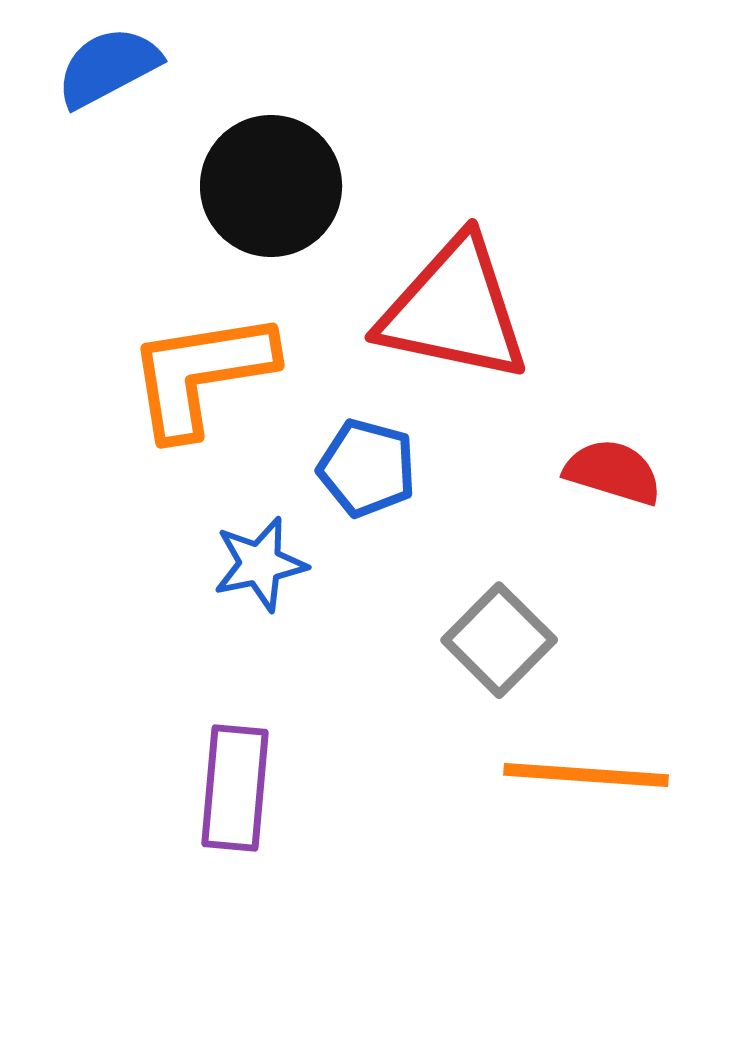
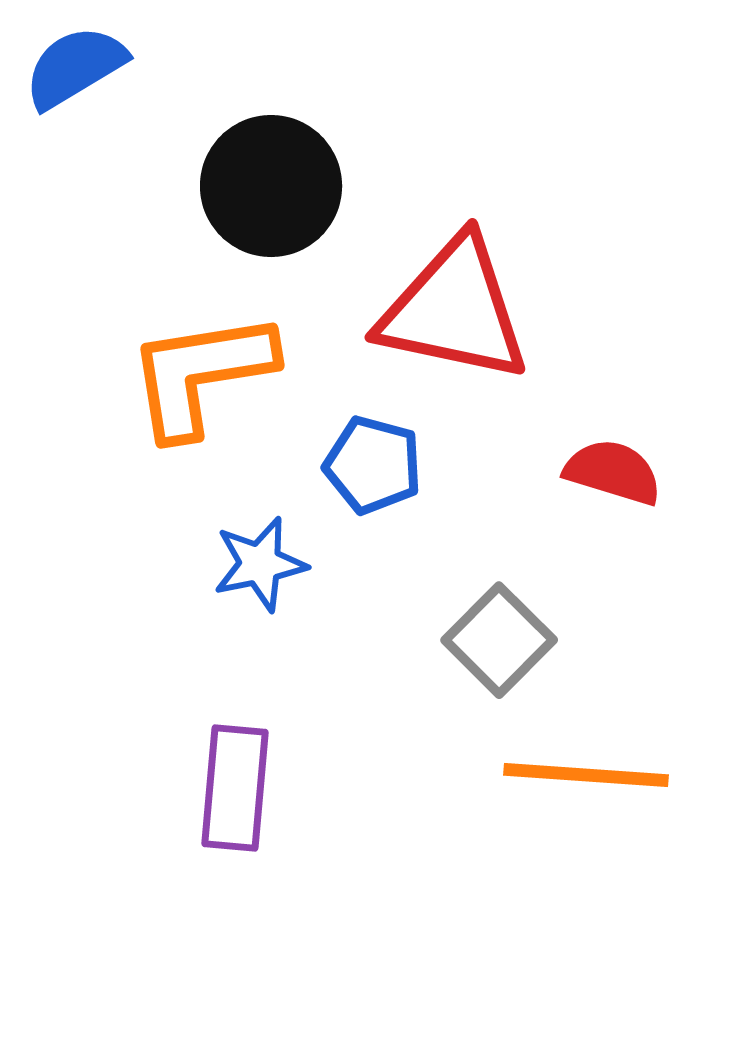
blue semicircle: moved 33 px left; rotated 3 degrees counterclockwise
blue pentagon: moved 6 px right, 3 px up
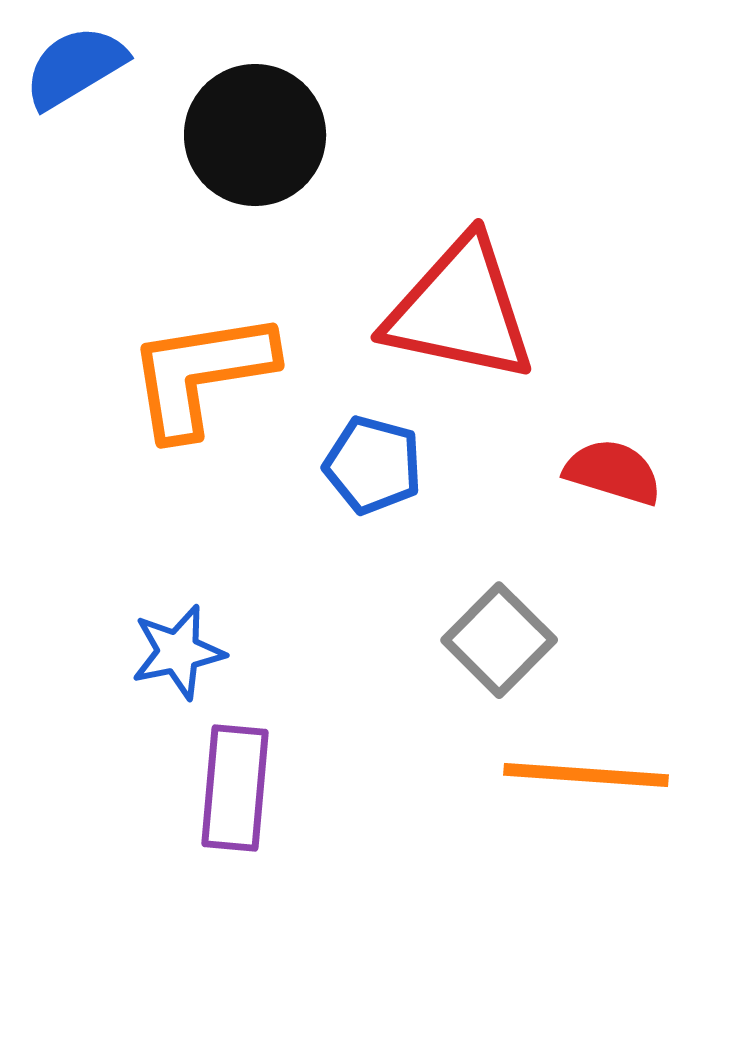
black circle: moved 16 px left, 51 px up
red triangle: moved 6 px right
blue star: moved 82 px left, 88 px down
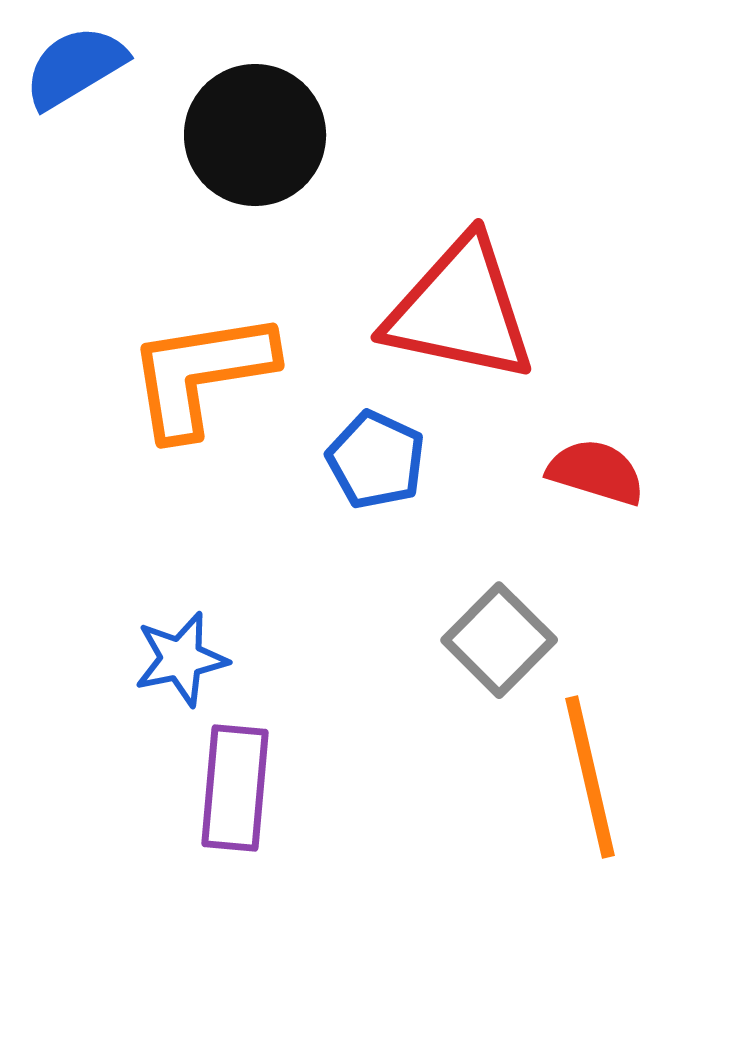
blue pentagon: moved 3 px right, 5 px up; rotated 10 degrees clockwise
red semicircle: moved 17 px left
blue star: moved 3 px right, 7 px down
orange line: moved 4 px right, 2 px down; rotated 73 degrees clockwise
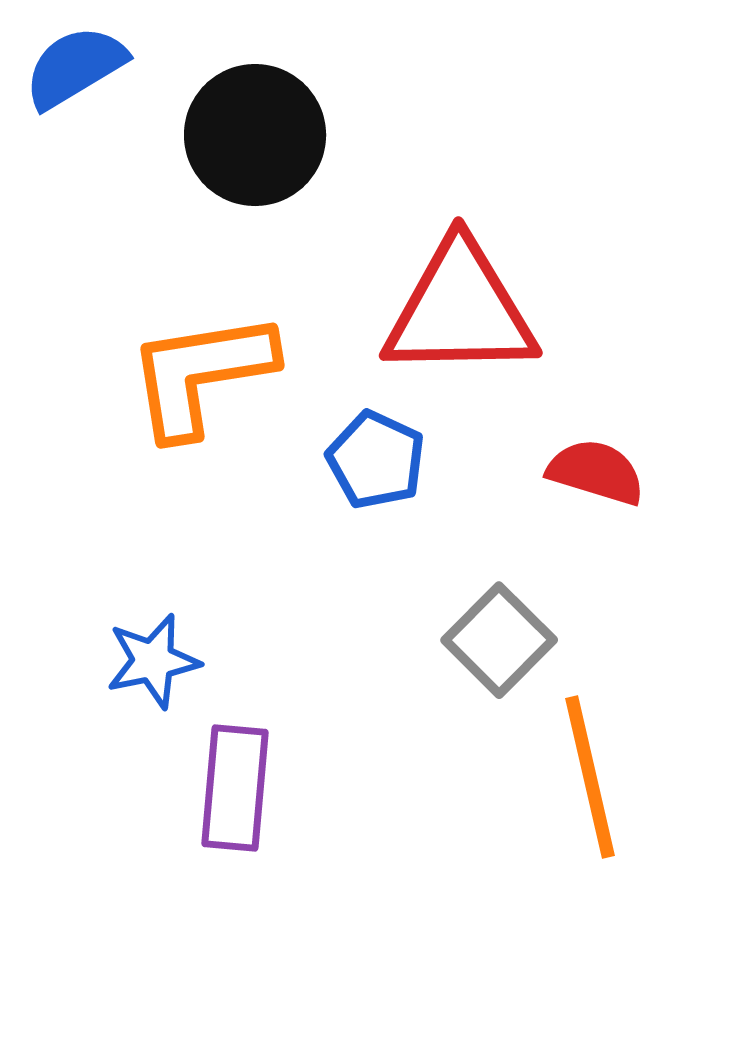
red triangle: rotated 13 degrees counterclockwise
blue star: moved 28 px left, 2 px down
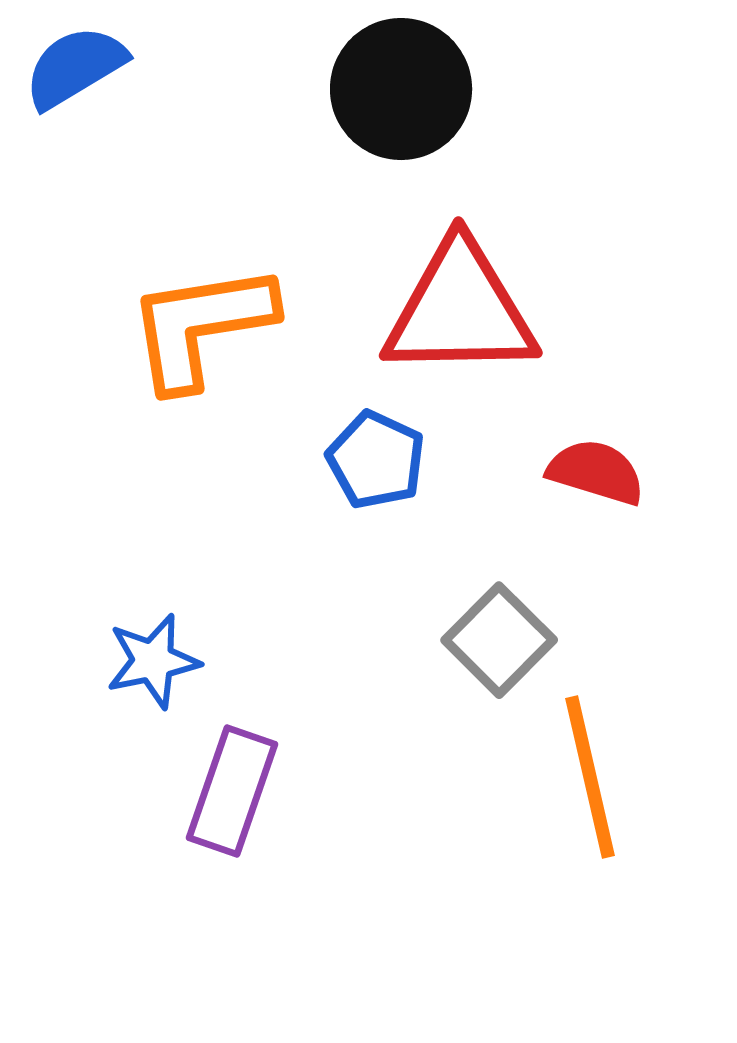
black circle: moved 146 px right, 46 px up
orange L-shape: moved 48 px up
purple rectangle: moved 3 px left, 3 px down; rotated 14 degrees clockwise
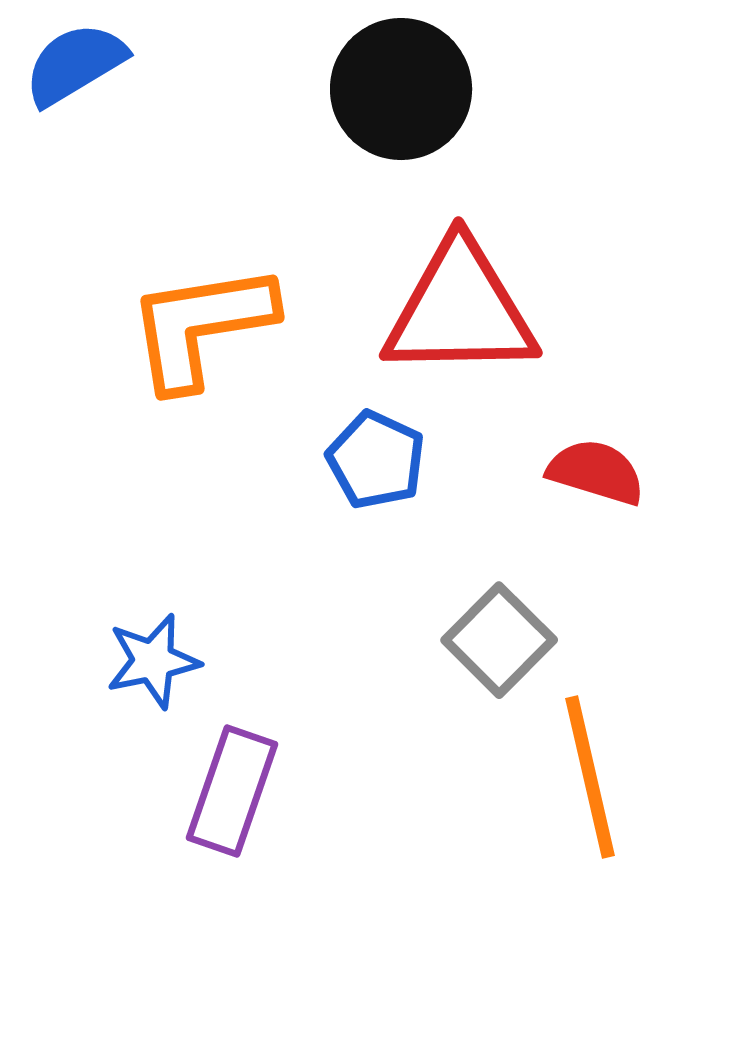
blue semicircle: moved 3 px up
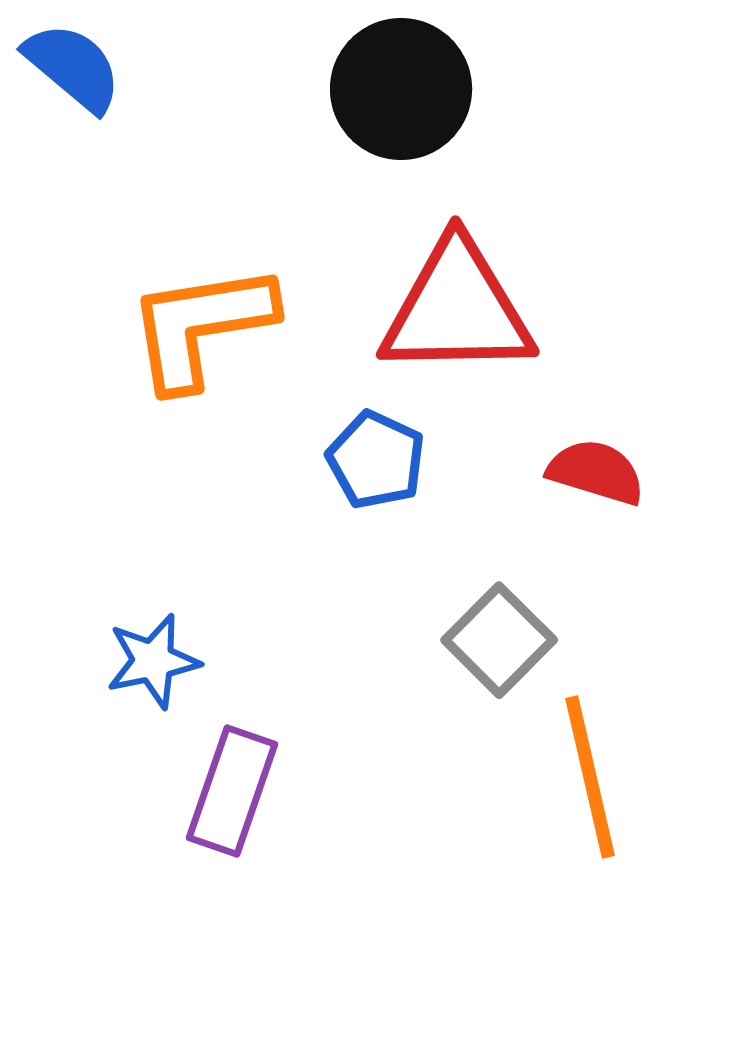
blue semicircle: moved 2 px left, 3 px down; rotated 71 degrees clockwise
red triangle: moved 3 px left, 1 px up
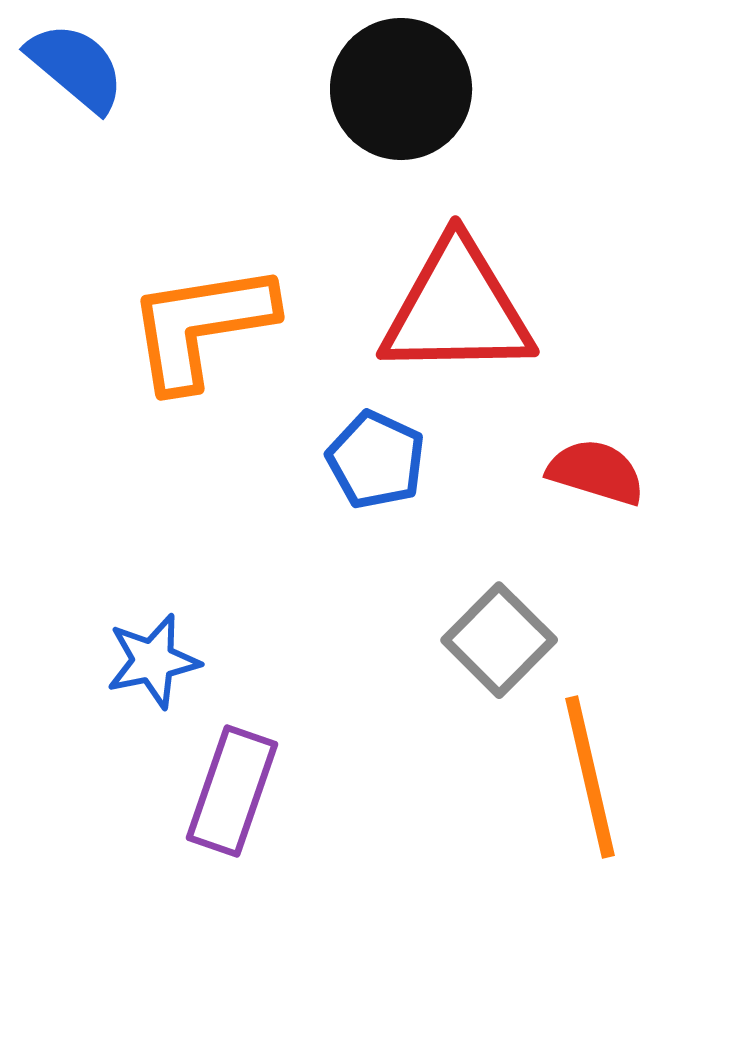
blue semicircle: moved 3 px right
